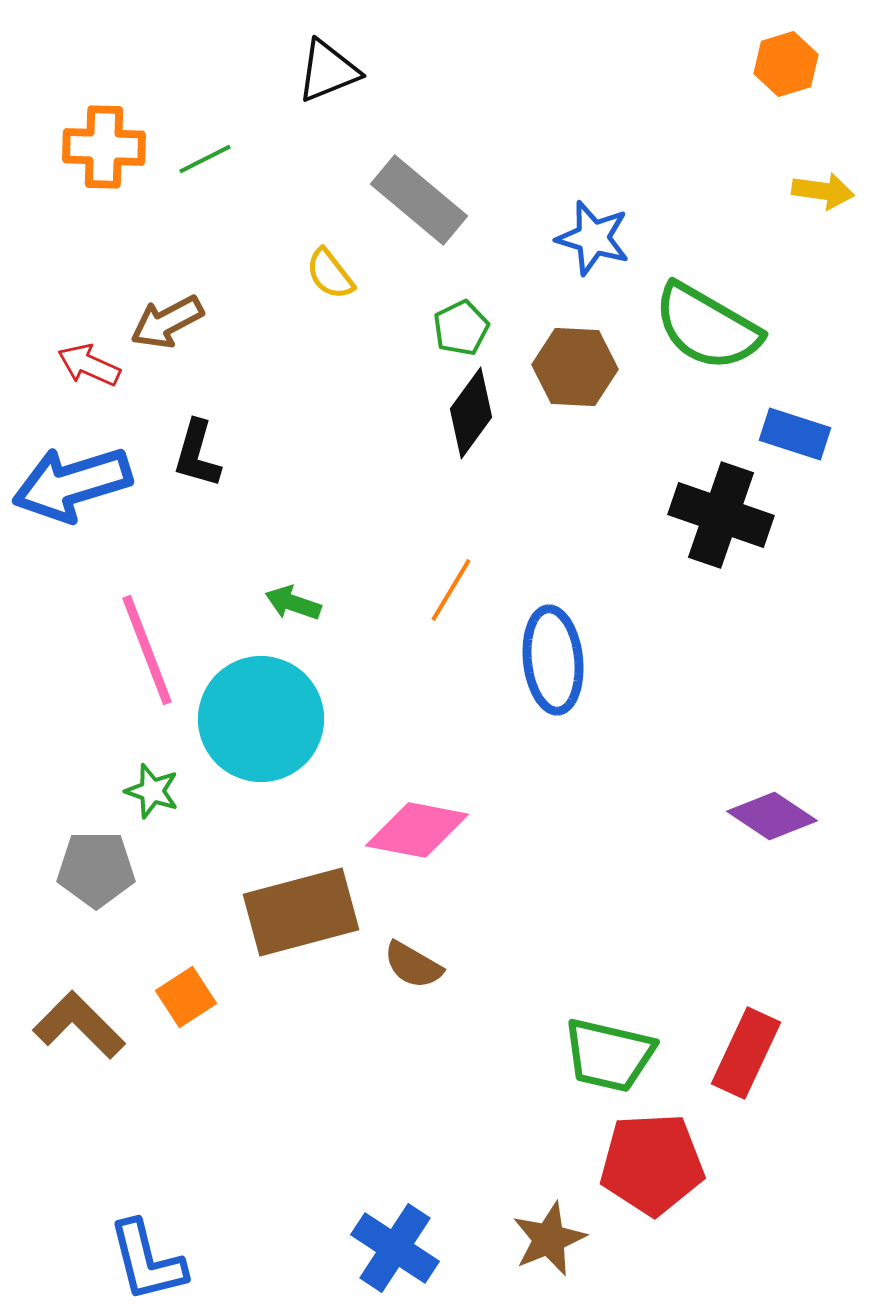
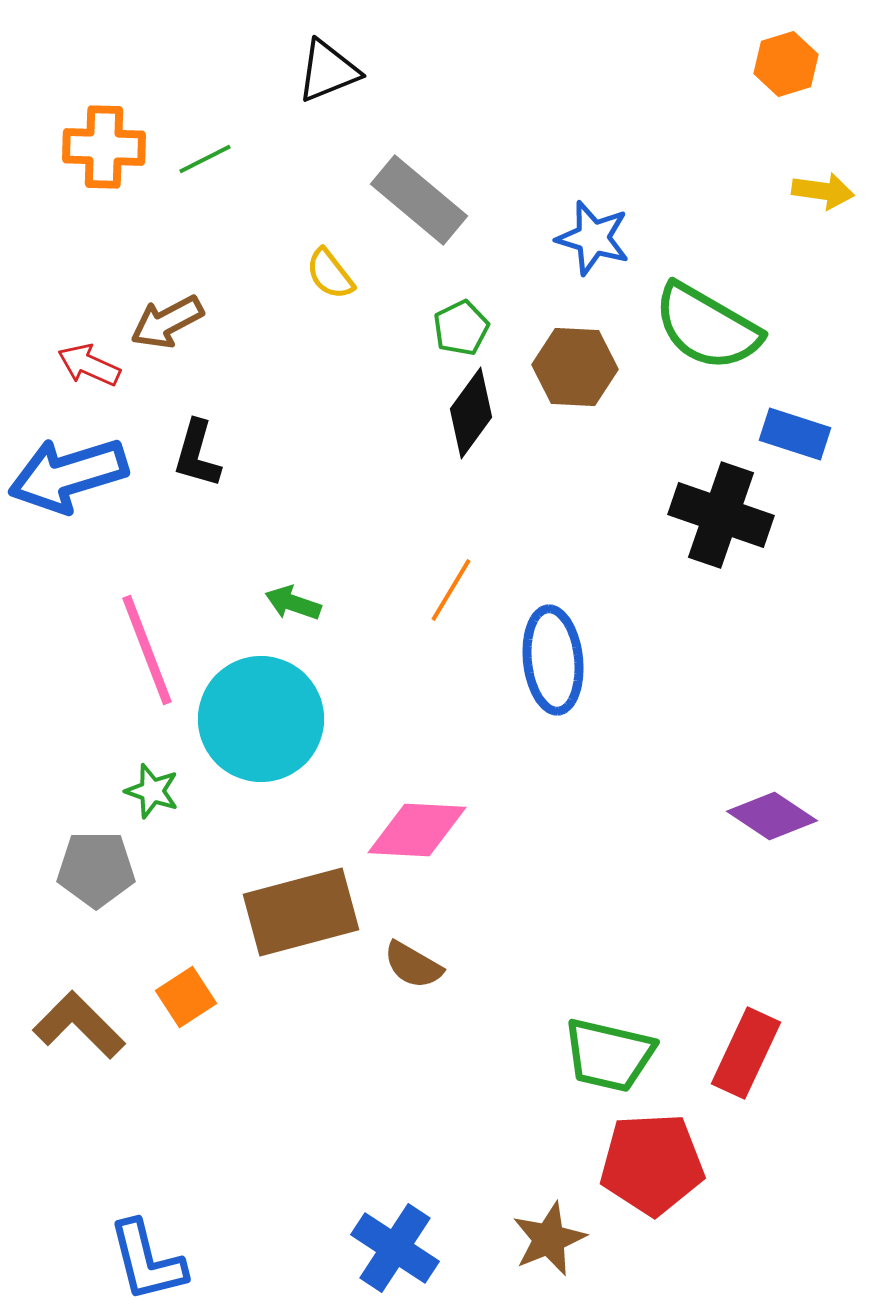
blue arrow: moved 4 px left, 9 px up
pink diamond: rotated 8 degrees counterclockwise
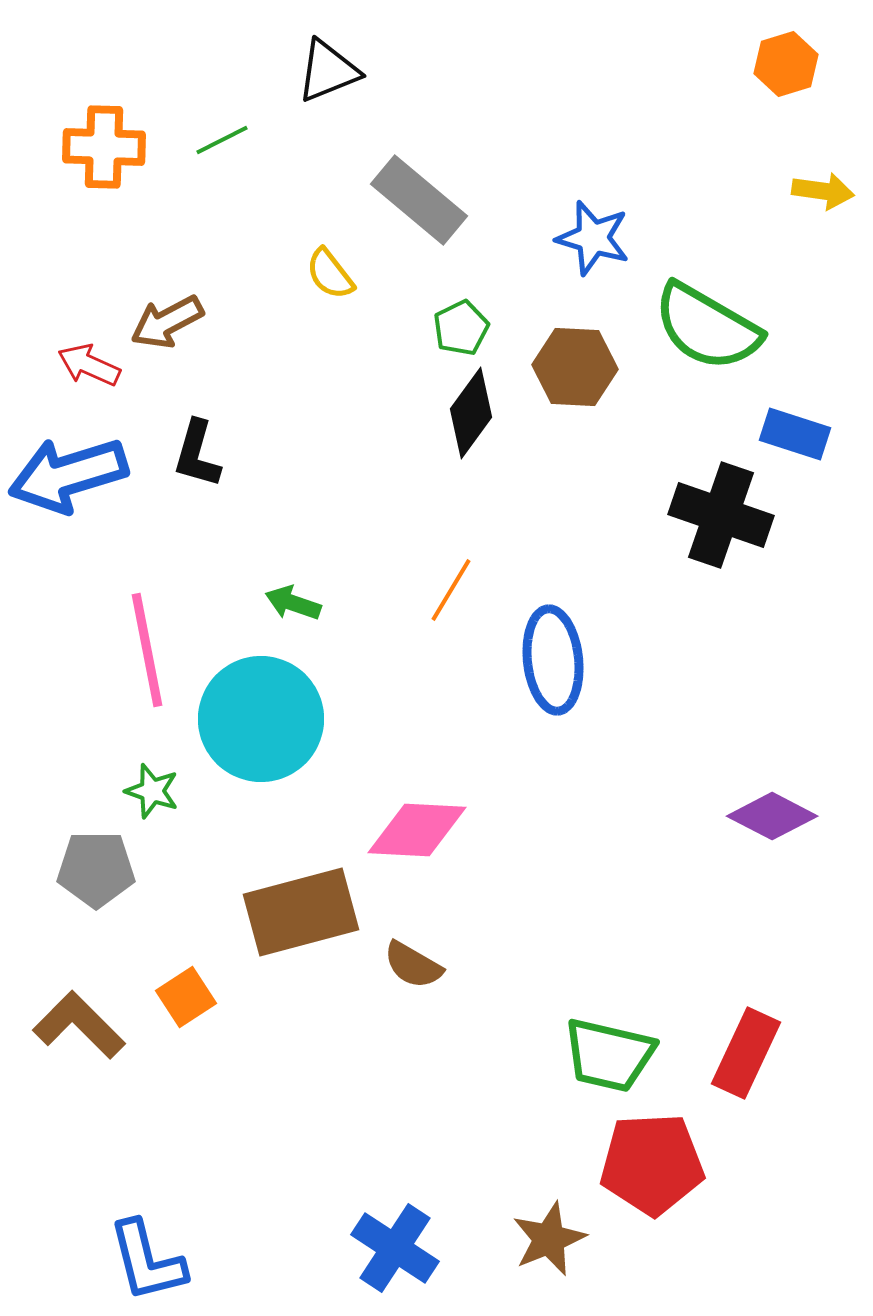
green line: moved 17 px right, 19 px up
pink line: rotated 10 degrees clockwise
purple diamond: rotated 6 degrees counterclockwise
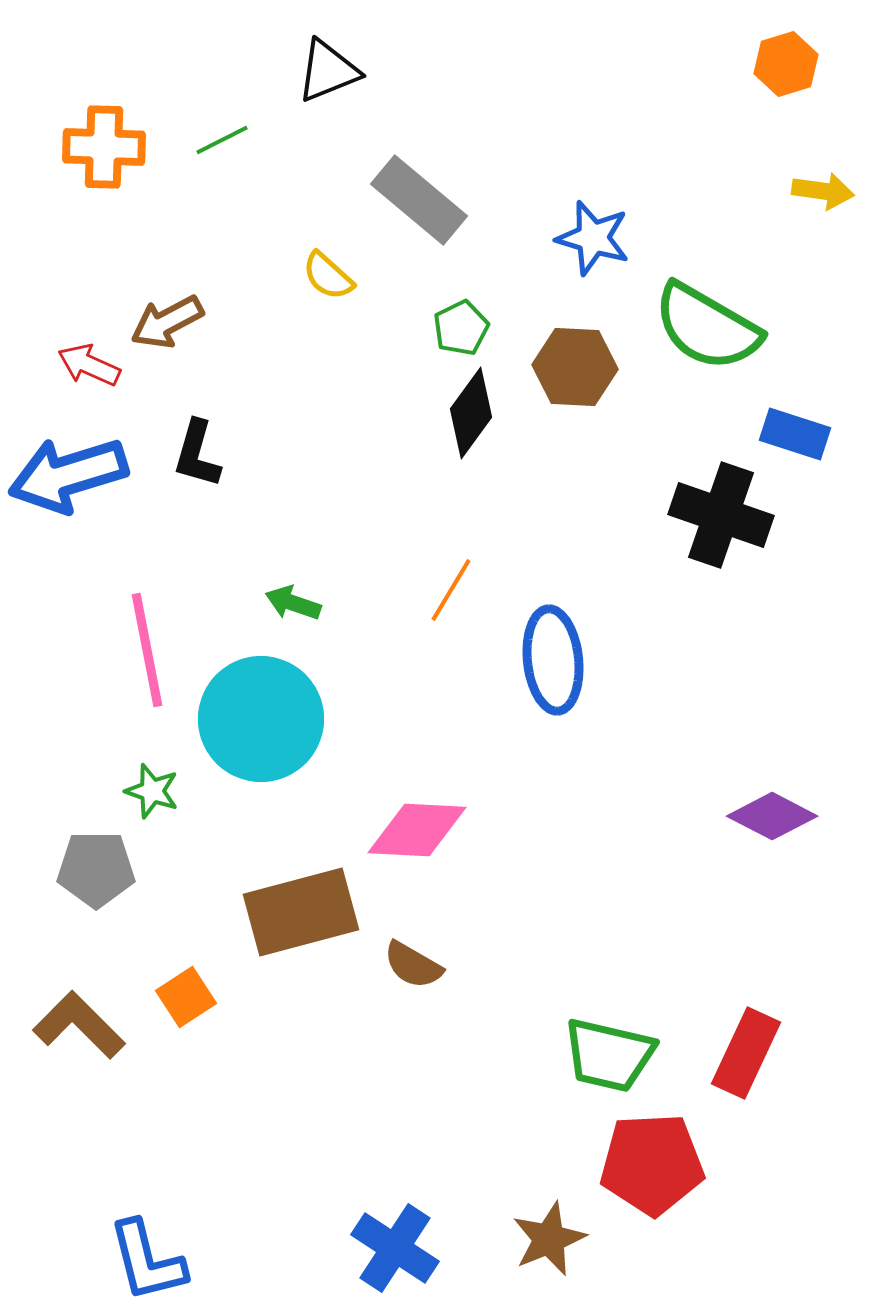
yellow semicircle: moved 2 px left, 2 px down; rotated 10 degrees counterclockwise
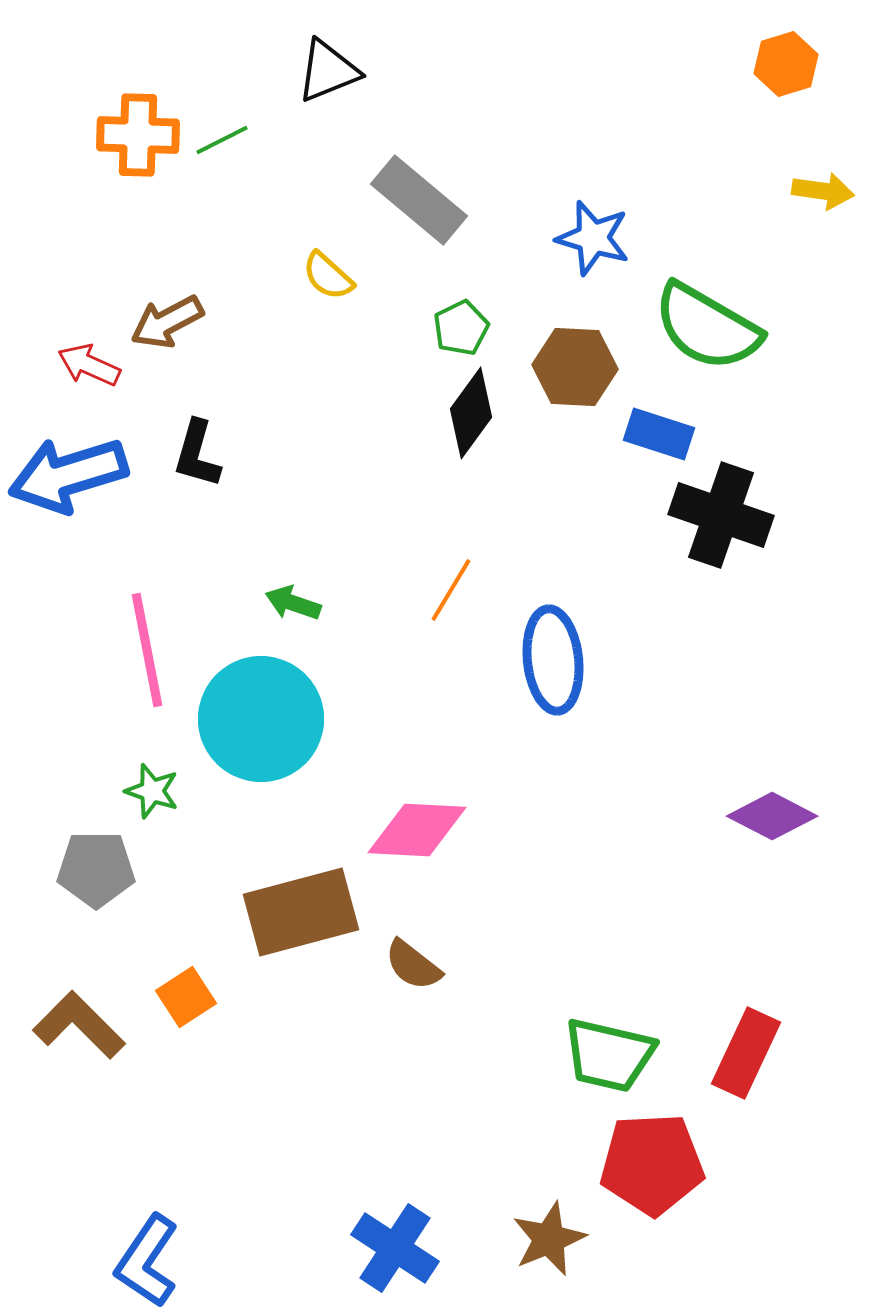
orange cross: moved 34 px right, 12 px up
blue rectangle: moved 136 px left
brown semicircle: rotated 8 degrees clockwise
blue L-shape: rotated 48 degrees clockwise
